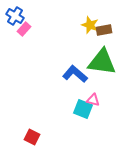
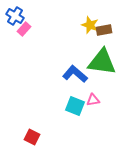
pink triangle: rotated 24 degrees counterclockwise
cyan square: moved 8 px left, 3 px up
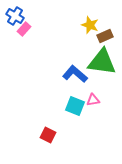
brown rectangle: moved 1 px right, 6 px down; rotated 14 degrees counterclockwise
red square: moved 16 px right, 2 px up
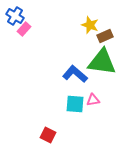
cyan square: moved 2 px up; rotated 18 degrees counterclockwise
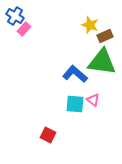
pink triangle: rotated 48 degrees clockwise
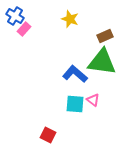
yellow star: moved 20 px left, 6 px up
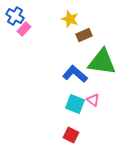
brown rectangle: moved 21 px left, 1 px up
cyan square: rotated 18 degrees clockwise
red square: moved 23 px right
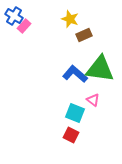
blue cross: moved 1 px left
pink rectangle: moved 3 px up
green triangle: moved 2 px left, 7 px down
cyan square: moved 9 px down
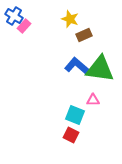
blue L-shape: moved 2 px right, 8 px up
pink triangle: rotated 40 degrees counterclockwise
cyan square: moved 2 px down
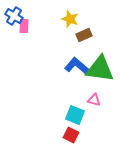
pink rectangle: rotated 40 degrees counterclockwise
pink triangle: moved 1 px right; rotated 16 degrees clockwise
